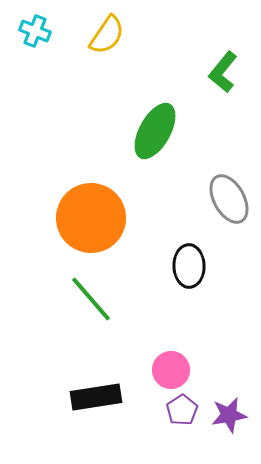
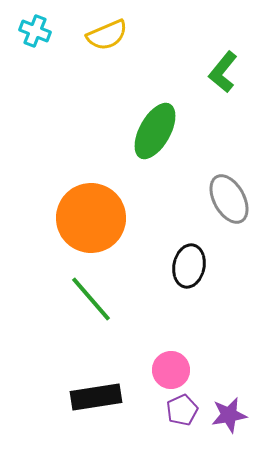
yellow semicircle: rotated 33 degrees clockwise
black ellipse: rotated 12 degrees clockwise
purple pentagon: rotated 8 degrees clockwise
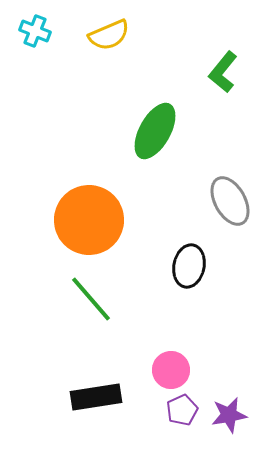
yellow semicircle: moved 2 px right
gray ellipse: moved 1 px right, 2 px down
orange circle: moved 2 px left, 2 px down
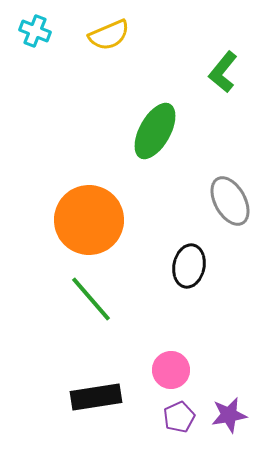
purple pentagon: moved 3 px left, 7 px down
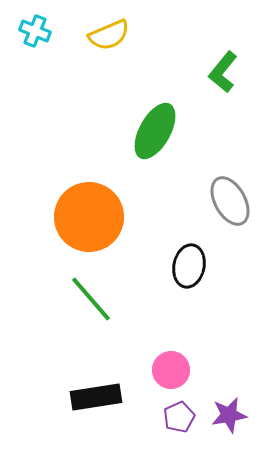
orange circle: moved 3 px up
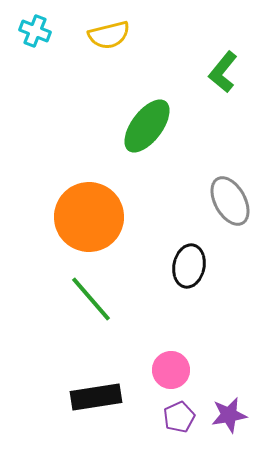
yellow semicircle: rotated 9 degrees clockwise
green ellipse: moved 8 px left, 5 px up; rotated 8 degrees clockwise
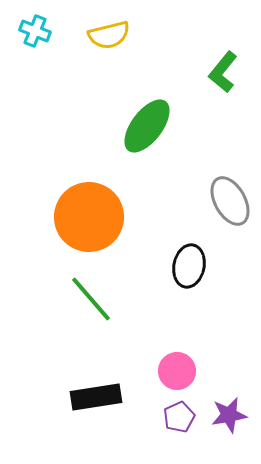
pink circle: moved 6 px right, 1 px down
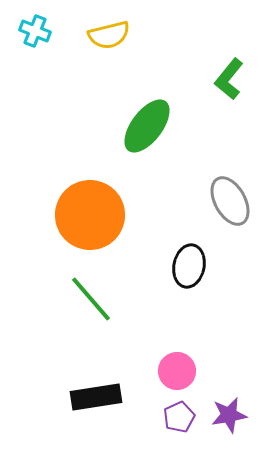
green L-shape: moved 6 px right, 7 px down
orange circle: moved 1 px right, 2 px up
